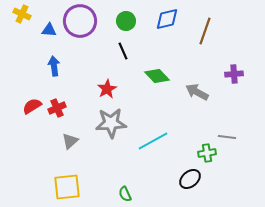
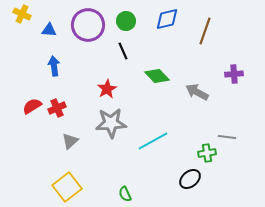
purple circle: moved 8 px right, 4 px down
yellow square: rotated 32 degrees counterclockwise
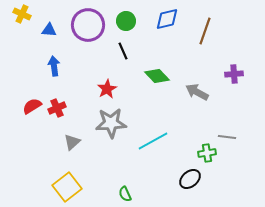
gray triangle: moved 2 px right, 1 px down
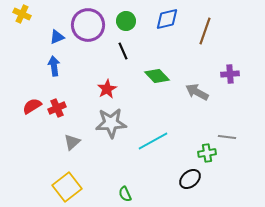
blue triangle: moved 8 px right, 7 px down; rotated 28 degrees counterclockwise
purple cross: moved 4 px left
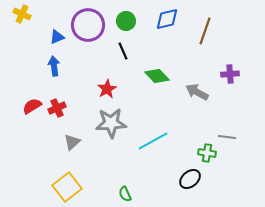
green cross: rotated 18 degrees clockwise
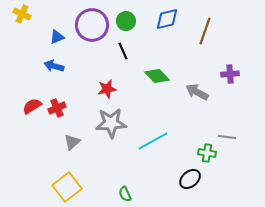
purple circle: moved 4 px right
blue arrow: rotated 66 degrees counterclockwise
red star: rotated 18 degrees clockwise
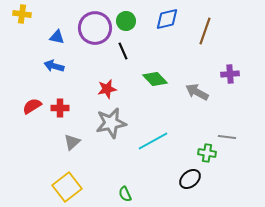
yellow cross: rotated 18 degrees counterclockwise
purple circle: moved 3 px right, 3 px down
blue triangle: rotated 35 degrees clockwise
green diamond: moved 2 px left, 3 px down
red cross: moved 3 px right; rotated 24 degrees clockwise
gray star: rotated 8 degrees counterclockwise
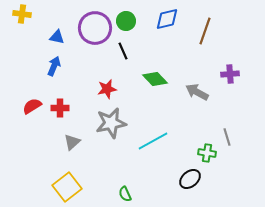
blue arrow: rotated 96 degrees clockwise
gray line: rotated 66 degrees clockwise
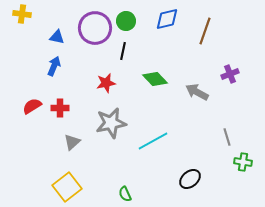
black line: rotated 36 degrees clockwise
purple cross: rotated 18 degrees counterclockwise
red star: moved 1 px left, 6 px up
green cross: moved 36 px right, 9 px down
